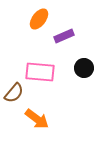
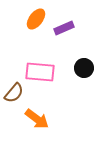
orange ellipse: moved 3 px left
purple rectangle: moved 8 px up
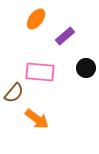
purple rectangle: moved 1 px right, 8 px down; rotated 18 degrees counterclockwise
black circle: moved 2 px right
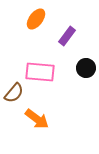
purple rectangle: moved 2 px right; rotated 12 degrees counterclockwise
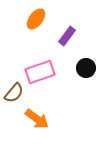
pink rectangle: rotated 24 degrees counterclockwise
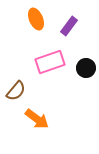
orange ellipse: rotated 60 degrees counterclockwise
purple rectangle: moved 2 px right, 10 px up
pink rectangle: moved 10 px right, 10 px up
brown semicircle: moved 2 px right, 2 px up
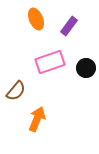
orange arrow: rotated 105 degrees counterclockwise
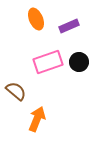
purple rectangle: rotated 30 degrees clockwise
pink rectangle: moved 2 px left
black circle: moved 7 px left, 6 px up
brown semicircle: rotated 90 degrees counterclockwise
